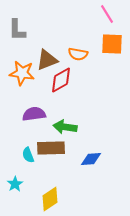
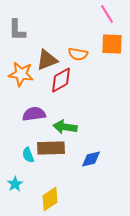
orange star: moved 1 px left, 1 px down
blue diamond: rotated 10 degrees counterclockwise
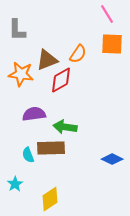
orange semicircle: rotated 66 degrees counterclockwise
blue diamond: moved 21 px right; rotated 40 degrees clockwise
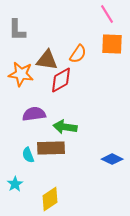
brown triangle: rotated 30 degrees clockwise
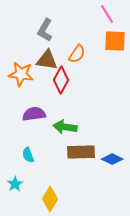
gray L-shape: moved 28 px right; rotated 30 degrees clockwise
orange square: moved 3 px right, 3 px up
orange semicircle: moved 1 px left
red diamond: rotated 32 degrees counterclockwise
brown rectangle: moved 30 px right, 4 px down
yellow diamond: rotated 25 degrees counterclockwise
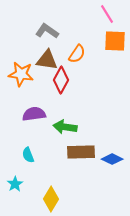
gray L-shape: moved 2 px right, 1 px down; rotated 95 degrees clockwise
yellow diamond: moved 1 px right
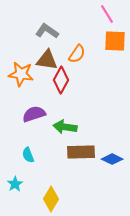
purple semicircle: rotated 10 degrees counterclockwise
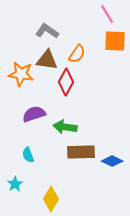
red diamond: moved 5 px right, 2 px down
blue diamond: moved 2 px down
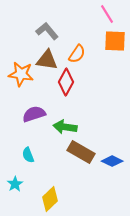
gray L-shape: rotated 15 degrees clockwise
brown rectangle: rotated 32 degrees clockwise
yellow diamond: moved 1 px left; rotated 15 degrees clockwise
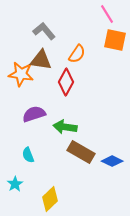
gray L-shape: moved 3 px left
orange square: moved 1 px up; rotated 10 degrees clockwise
brown triangle: moved 6 px left
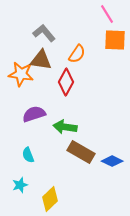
gray L-shape: moved 2 px down
orange square: rotated 10 degrees counterclockwise
cyan star: moved 5 px right, 1 px down; rotated 14 degrees clockwise
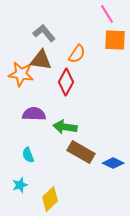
purple semicircle: rotated 20 degrees clockwise
blue diamond: moved 1 px right, 2 px down
